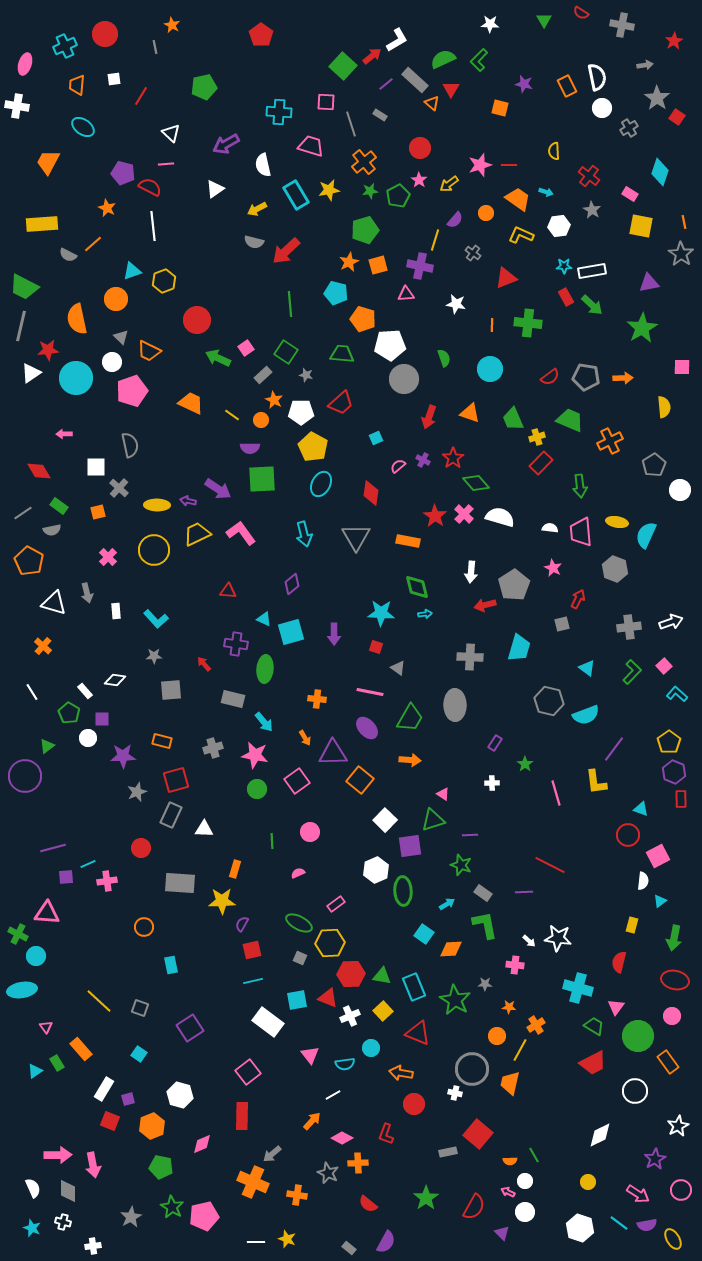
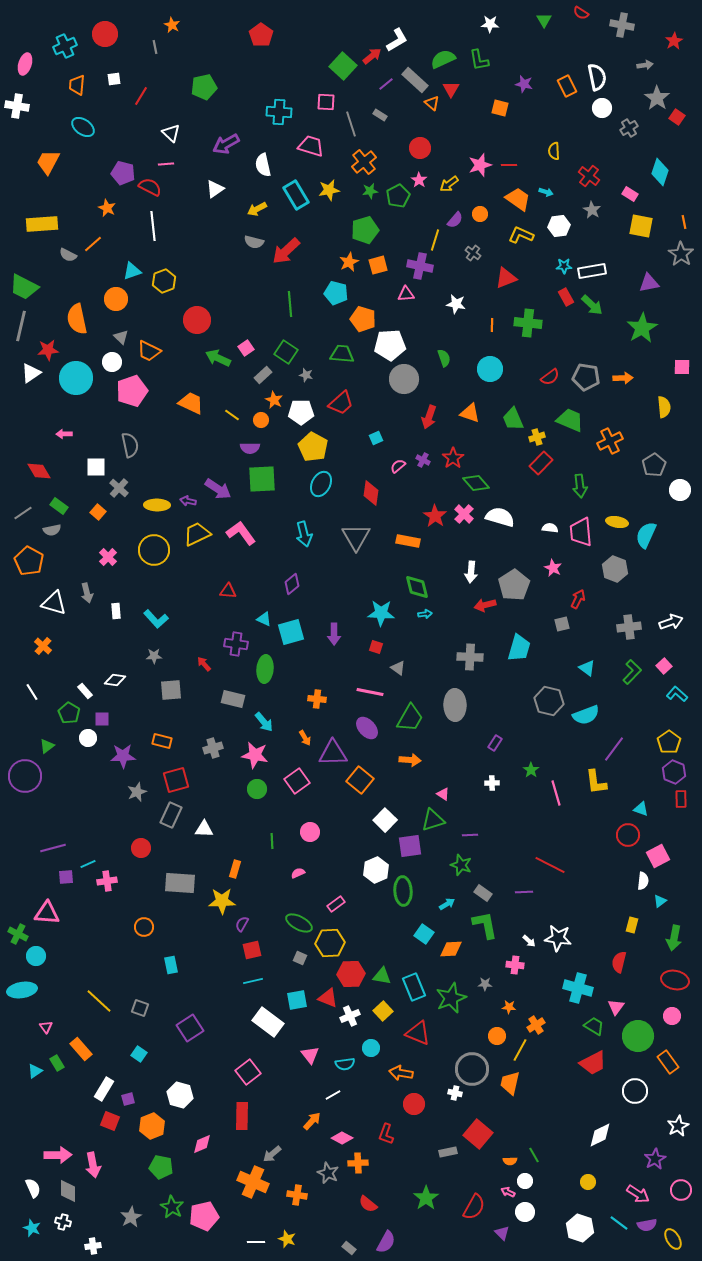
green L-shape at (479, 60): rotated 55 degrees counterclockwise
orange circle at (486, 213): moved 6 px left, 1 px down
orange square at (98, 512): rotated 35 degrees counterclockwise
green star at (525, 764): moved 6 px right, 6 px down
green star at (455, 1000): moved 4 px left, 2 px up; rotated 20 degrees clockwise
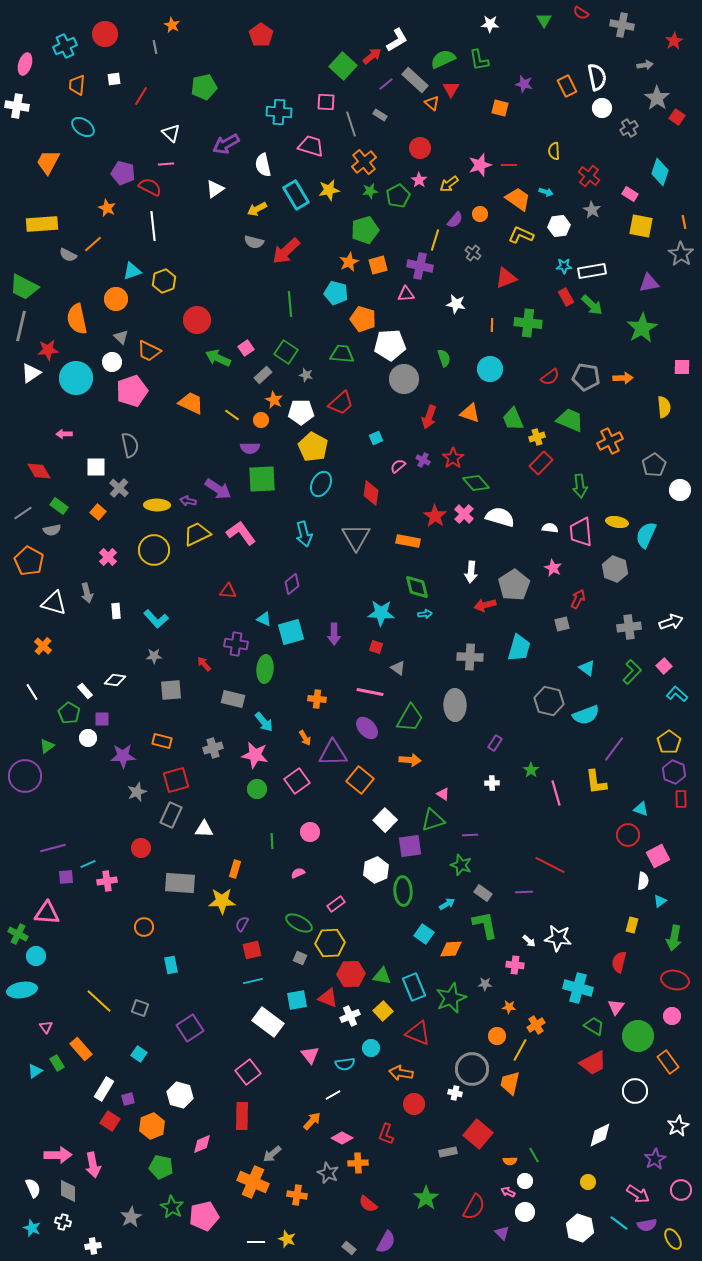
red square at (110, 1121): rotated 12 degrees clockwise
